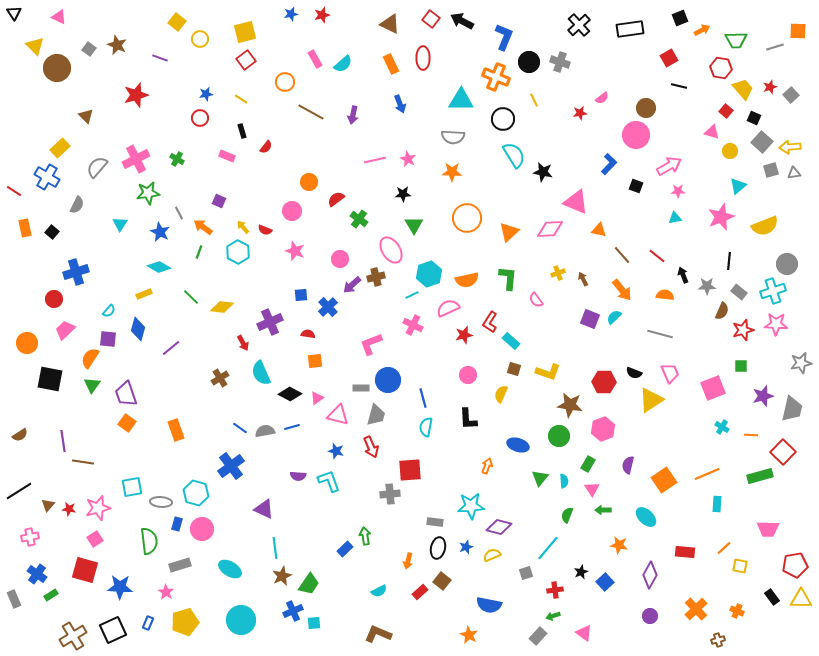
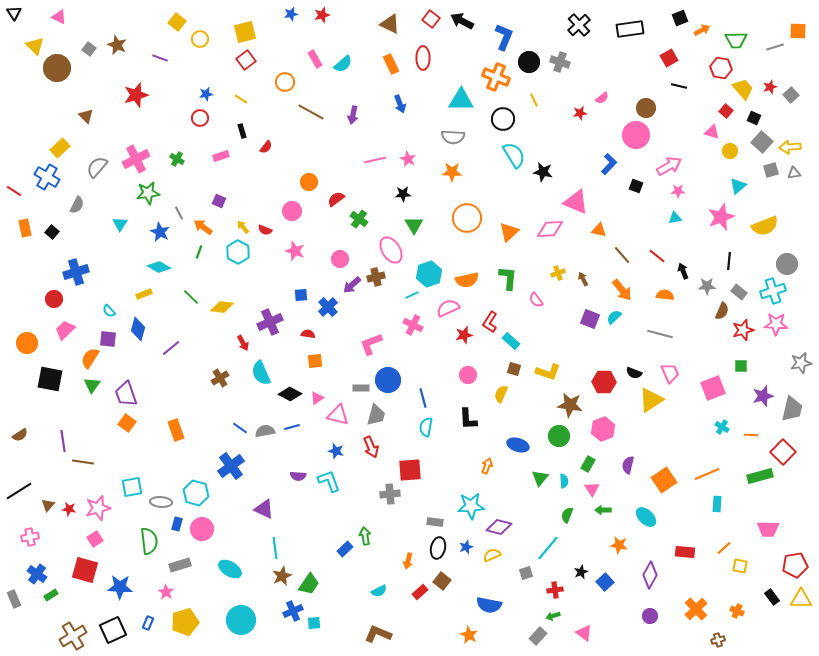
pink rectangle at (227, 156): moved 6 px left; rotated 42 degrees counterclockwise
black arrow at (683, 275): moved 4 px up
cyan semicircle at (109, 311): rotated 96 degrees clockwise
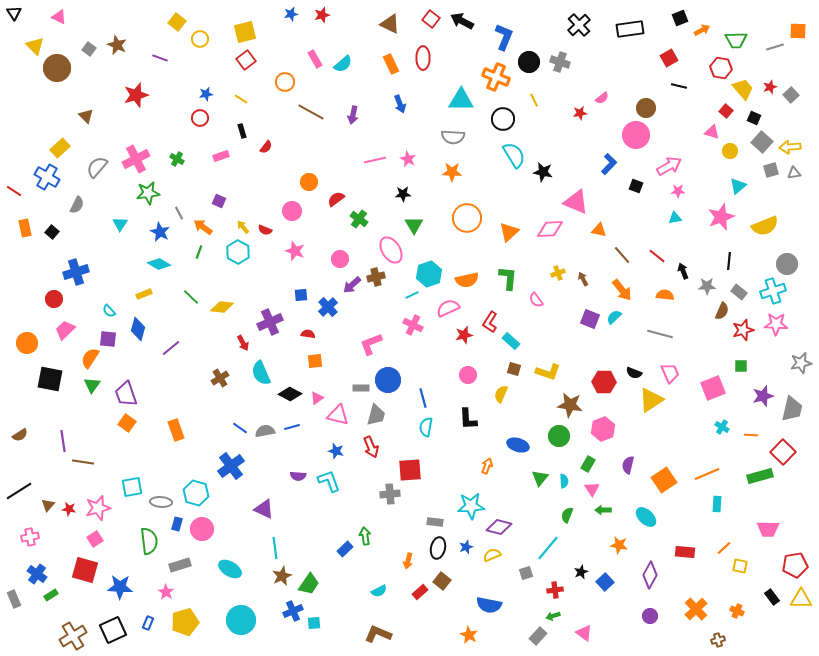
cyan diamond at (159, 267): moved 3 px up
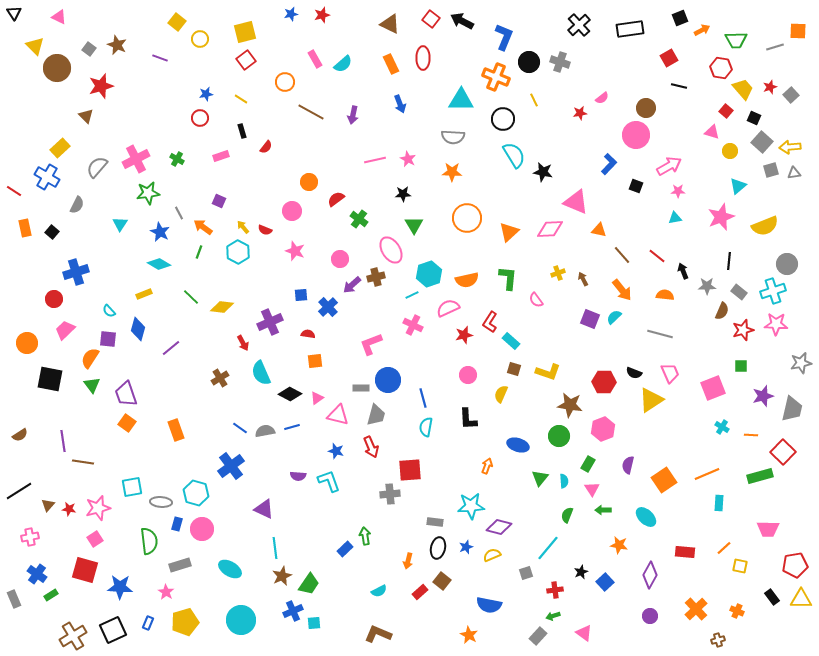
red star at (136, 95): moved 35 px left, 9 px up
green triangle at (92, 385): rotated 12 degrees counterclockwise
cyan rectangle at (717, 504): moved 2 px right, 1 px up
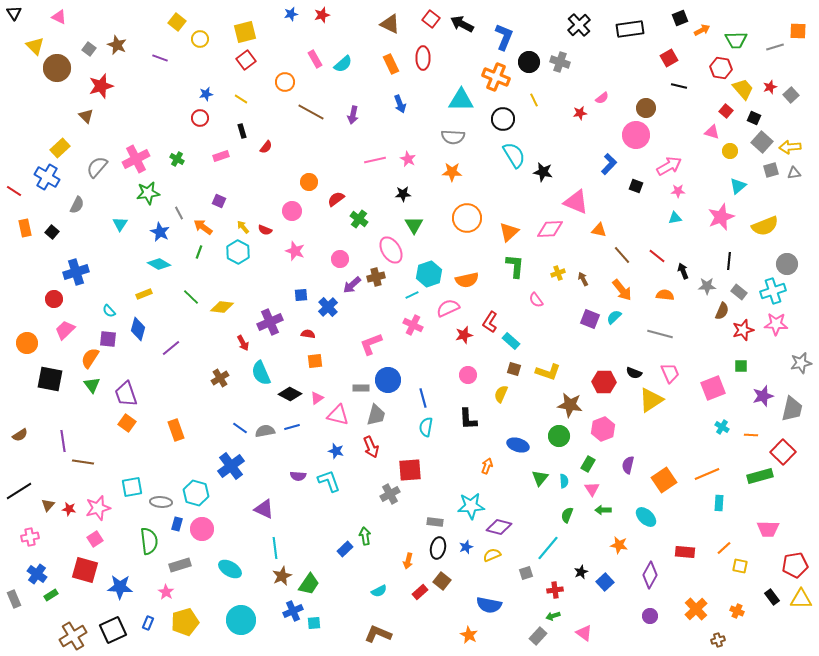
black arrow at (462, 21): moved 3 px down
green L-shape at (508, 278): moved 7 px right, 12 px up
gray cross at (390, 494): rotated 24 degrees counterclockwise
